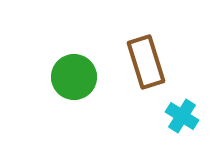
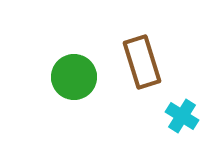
brown rectangle: moved 4 px left
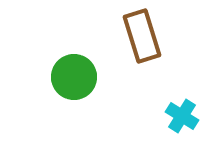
brown rectangle: moved 26 px up
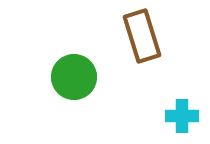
cyan cross: rotated 32 degrees counterclockwise
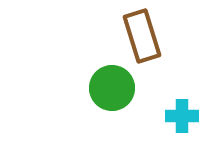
green circle: moved 38 px right, 11 px down
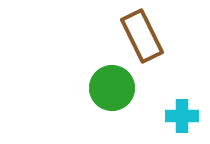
brown rectangle: rotated 9 degrees counterclockwise
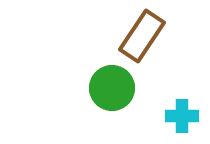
brown rectangle: rotated 60 degrees clockwise
